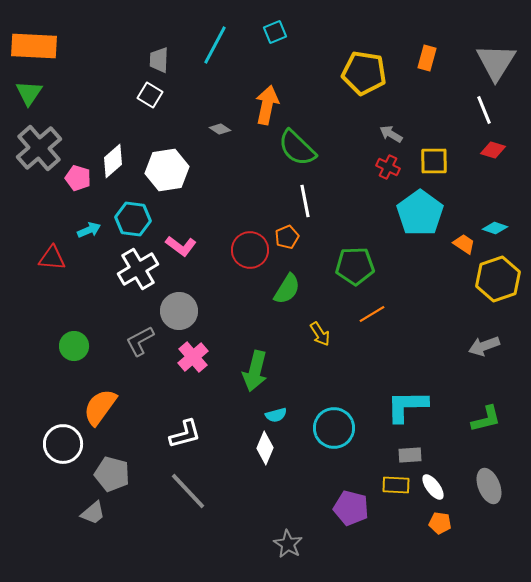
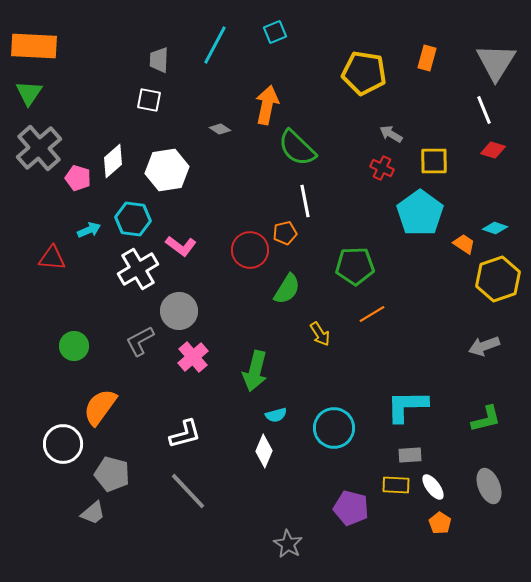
white square at (150, 95): moved 1 px left, 5 px down; rotated 20 degrees counterclockwise
red cross at (388, 167): moved 6 px left, 1 px down
orange pentagon at (287, 237): moved 2 px left, 4 px up; rotated 10 degrees clockwise
white diamond at (265, 448): moved 1 px left, 3 px down
orange pentagon at (440, 523): rotated 25 degrees clockwise
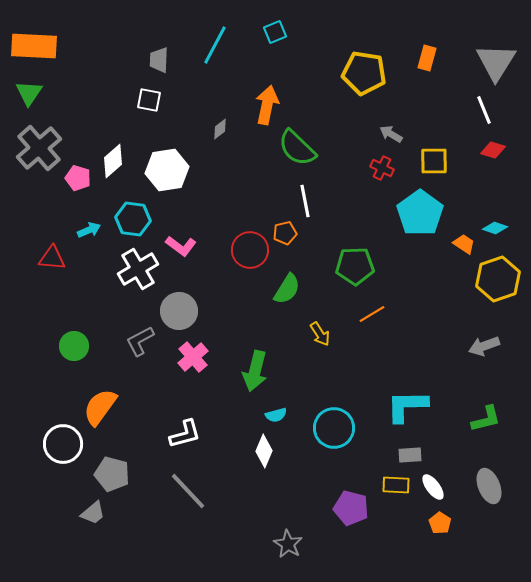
gray diamond at (220, 129): rotated 70 degrees counterclockwise
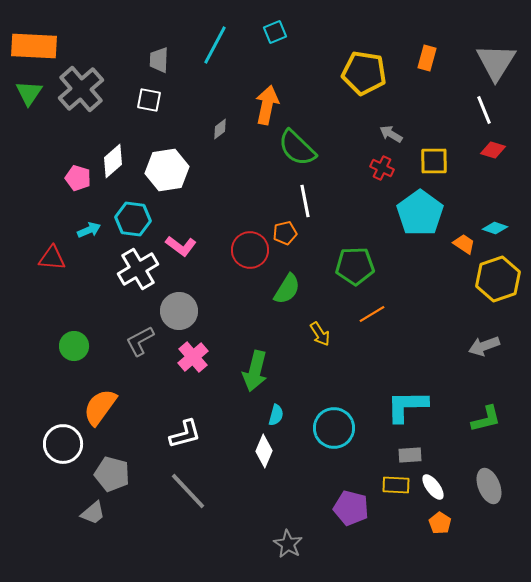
gray cross at (39, 148): moved 42 px right, 59 px up
cyan semicircle at (276, 415): rotated 60 degrees counterclockwise
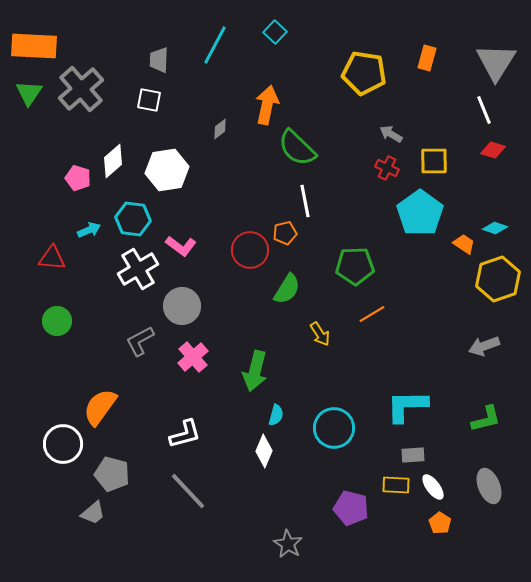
cyan square at (275, 32): rotated 25 degrees counterclockwise
red cross at (382, 168): moved 5 px right
gray circle at (179, 311): moved 3 px right, 5 px up
green circle at (74, 346): moved 17 px left, 25 px up
gray rectangle at (410, 455): moved 3 px right
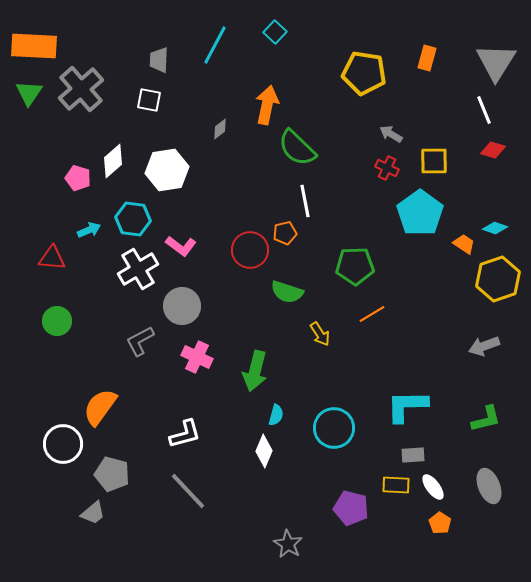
green semicircle at (287, 289): moved 3 px down; rotated 76 degrees clockwise
pink cross at (193, 357): moved 4 px right; rotated 24 degrees counterclockwise
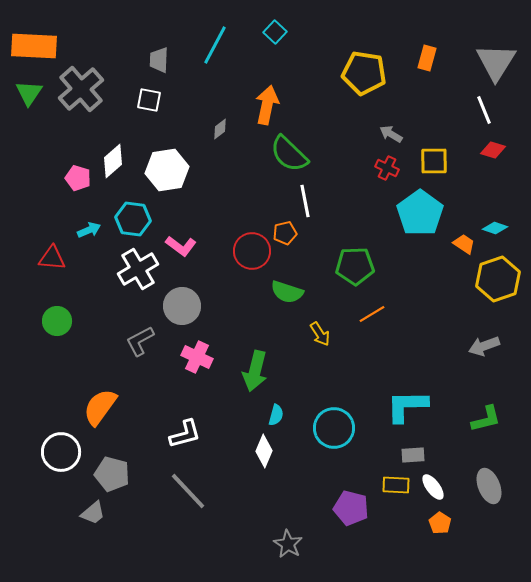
green semicircle at (297, 148): moved 8 px left, 6 px down
red circle at (250, 250): moved 2 px right, 1 px down
white circle at (63, 444): moved 2 px left, 8 px down
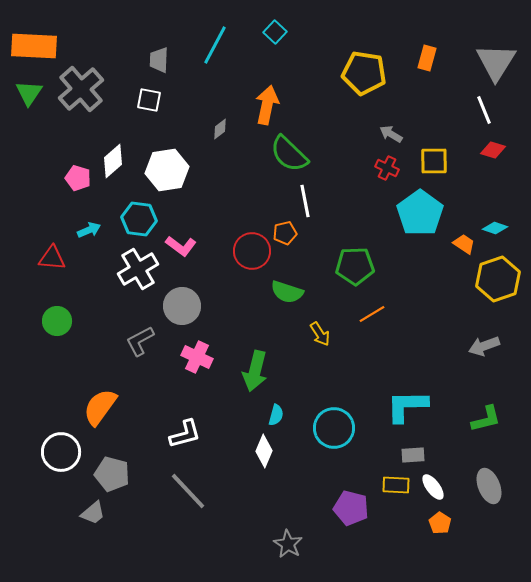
cyan hexagon at (133, 219): moved 6 px right
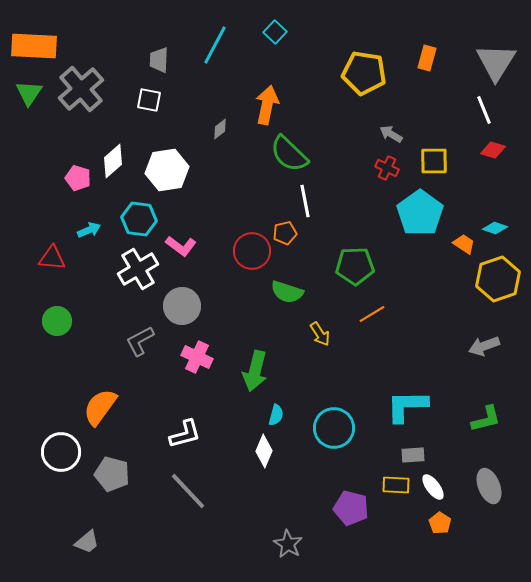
gray trapezoid at (93, 513): moved 6 px left, 29 px down
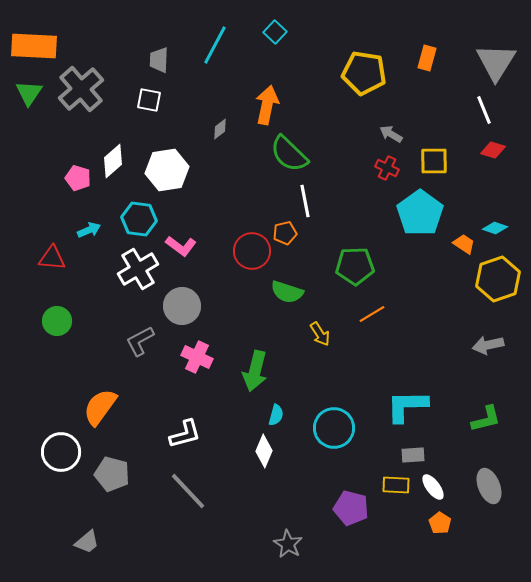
gray arrow at (484, 346): moved 4 px right, 1 px up; rotated 8 degrees clockwise
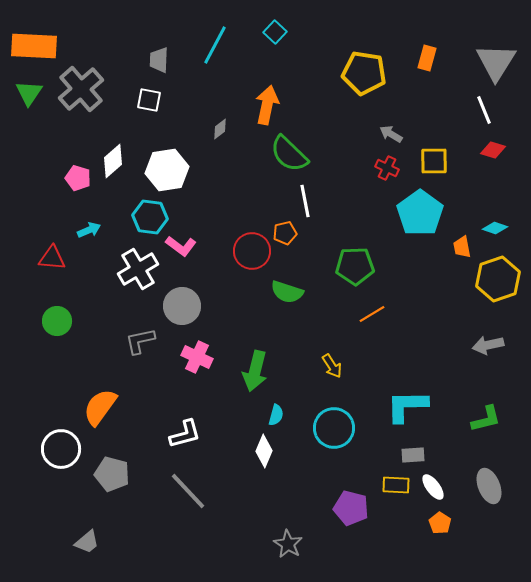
cyan hexagon at (139, 219): moved 11 px right, 2 px up
orange trapezoid at (464, 244): moved 2 px left, 3 px down; rotated 135 degrees counterclockwise
yellow arrow at (320, 334): moved 12 px right, 32 px down
gray L-shape at (140, 341): rotated 16 degrees clockwise
white circle at (61, 452): moved 3 px up
